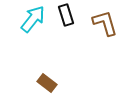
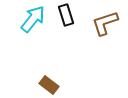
brown L-shape: rotated 92 degrees counterclockwise
brown rectangle: moved 2 px right, 2 px down
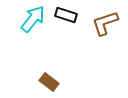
black rectangle: rotated 55 degrees counterclockwise
brown rectangle: moved 3 px up
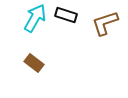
cyan arrow: moved 2 px right, 1 px up; rotated 8 degrees counterclockwise
brown rectangle: moved 15 px left, 19 px up
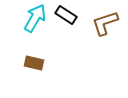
black rectangle: rotated 15 degrees clockwise
brown rectangle: rotated 24 degrees counterclockwise
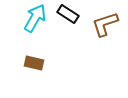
black rectangle: moved 2 px right, 1 px up
brown L-shape: moved 1 px down
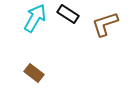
brown rectangle: moved 10 px down; rotated 24 degrees clockwise
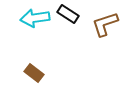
cyan arrow: rotated 128 degrees counterclockwise
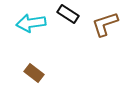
cyan arrow: moved 4 px left, 5 px down
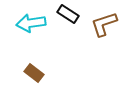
brown L-shape: moved 1 px left
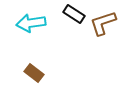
black rectangle: moved 6 px right
brown L-shape: moved 1 px left, 1 px up
